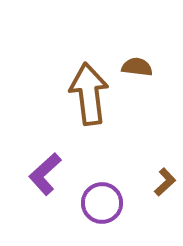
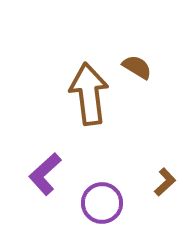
brown semicircle: rotated 24 degrees clockwise
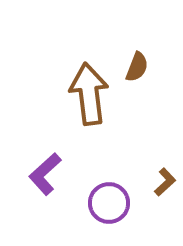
brown semicircle: rotated 80 degrees clockwise
purple circle: moved 7 px right
